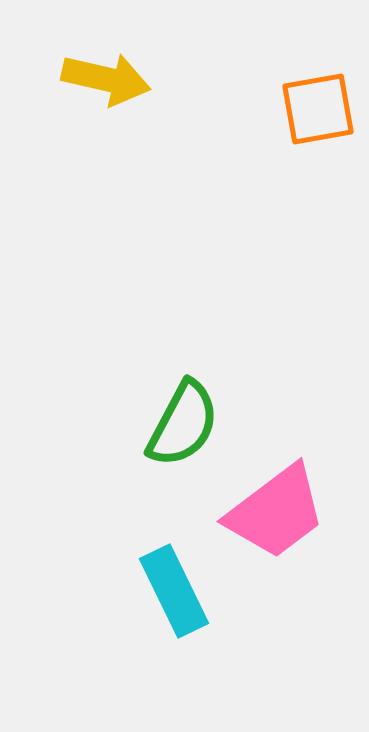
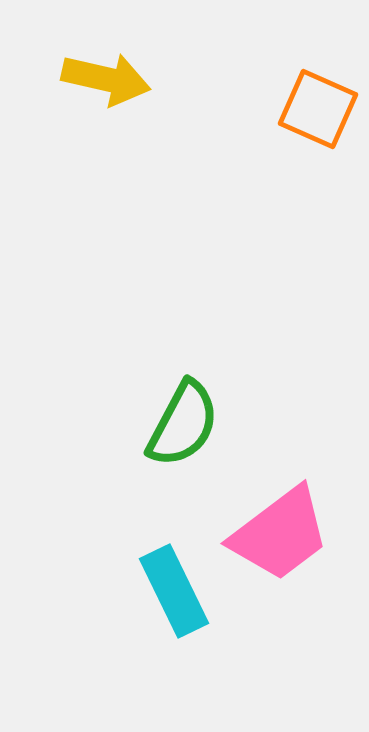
orange square: rotated 34 degrees clockwise
pink trapezoid: moved 4 px right, 22 px down
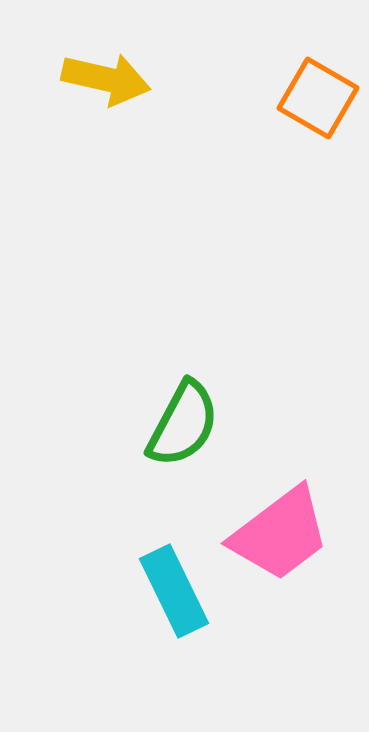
orange square: moved 11 px up; rotated 6 degrees clockwise
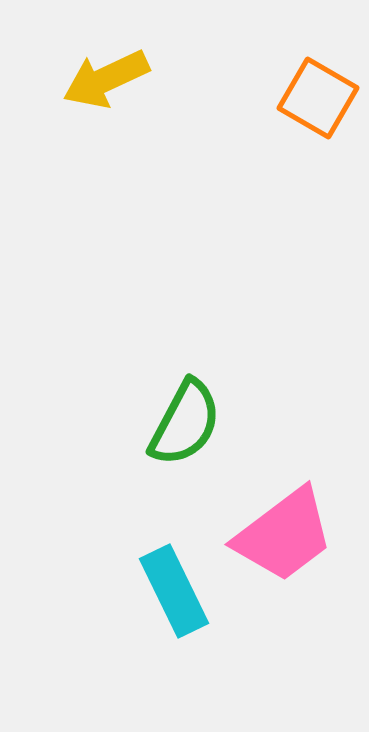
yellow arrow: rotated 142 degrees clockwise
green semicircle: moved 2 px right, 1 px up
pink trapezoid: moved 4 px right, 1 px down
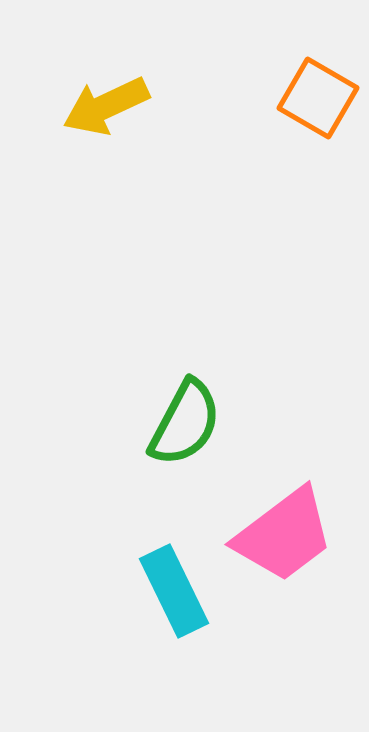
yellow arrow: moved 27 px down
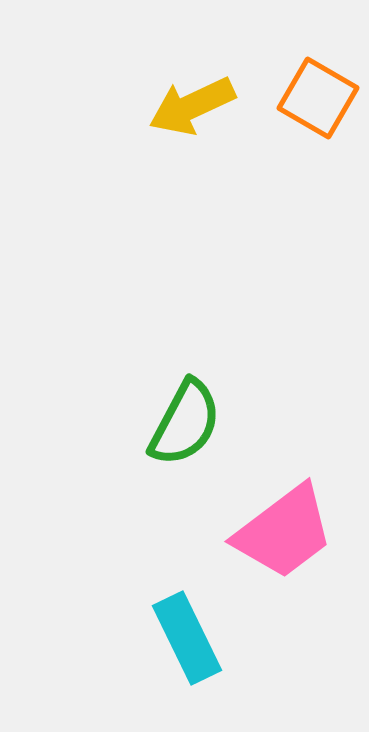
yellow arrow: moved 86 px right
pink trapezoid: moved 3 px up
cyan rectangle: moved 13 px right, 47 px down
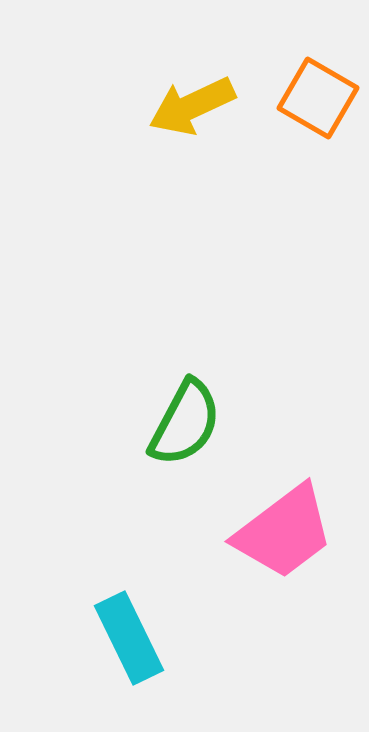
cyan rectangle: moved 58 px left
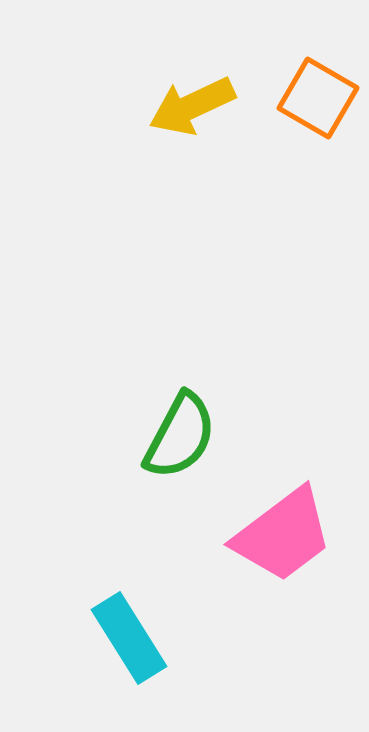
green semicircle: moved 5 px left, 13 px down
pink trapezoid: moved 1 px left, 3 px down
cyan rectangle: rotated 6 degrees counterclockwise
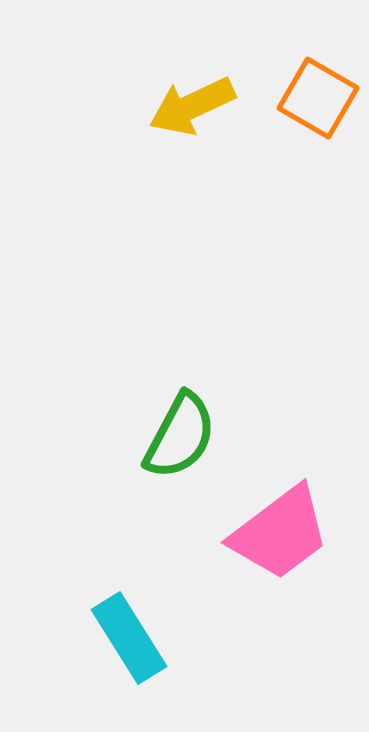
pink trapezoid: moved 3 px left, 2 px up
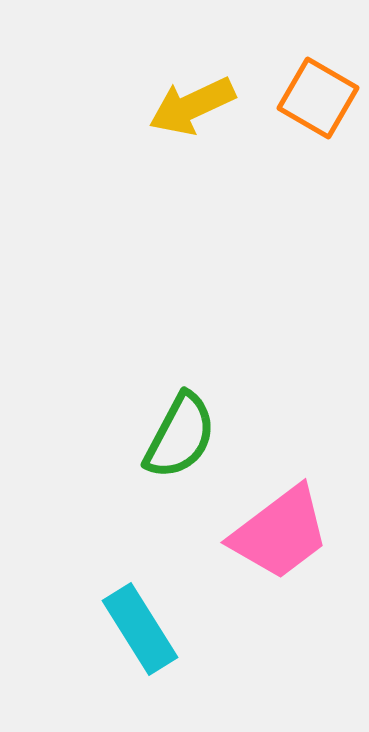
cyan rectangle: moved 11 px right, 9 px up
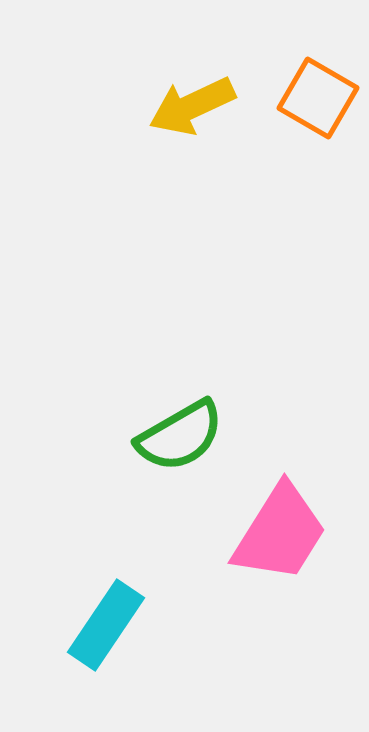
green semicircle: rotated 32 degrees clockwise
pink trapezoid: rotated 21 degrees counterclockwise
cyan rectangle: moved 34 px left, 4 px up; rotated 66 degrees clockwise
